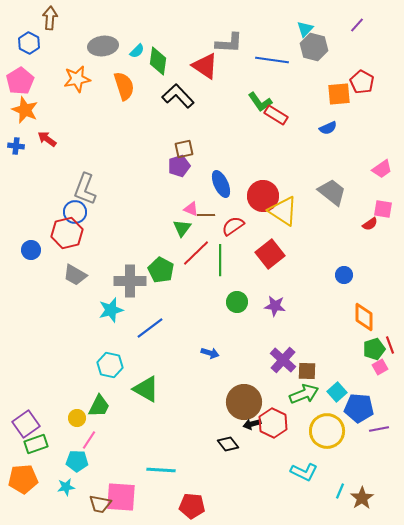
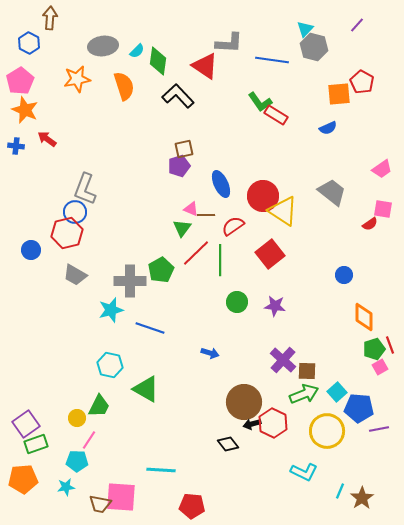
green pentagon at (161, 270): rotated 15 degrees clockwise
blue line at (150, 328): rotated 56 degrees clockwise
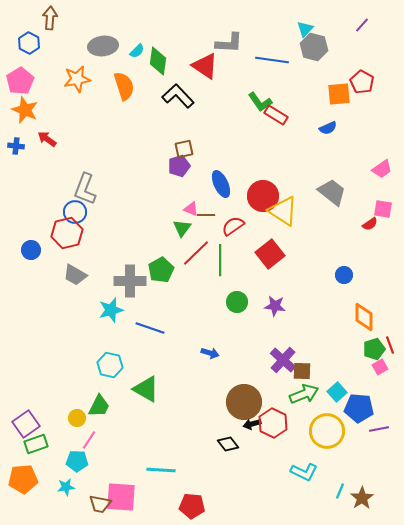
purple line at (357, 25): moved 5 px right
brown square at (307, 371): moved 5 px left
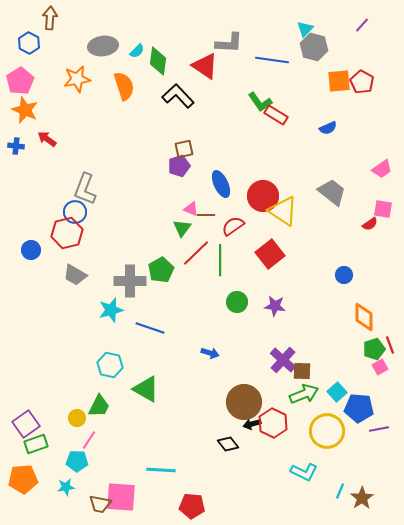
orange square at (339, 94): moved 13 px up
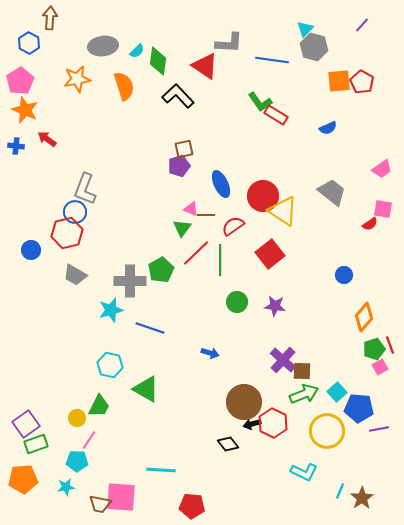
orange diamond at (364, 317): rotated 40 degrees clockwise
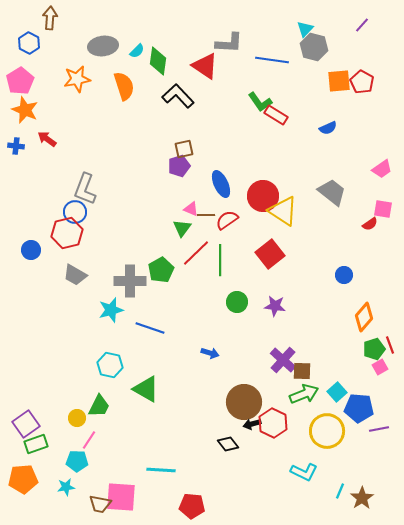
red semicircle at (233, 226): moved 6 px left, 6 px up
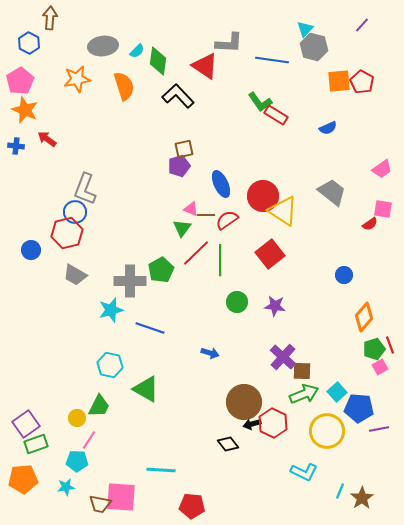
purple cross at (283, 360): moved 3 px up
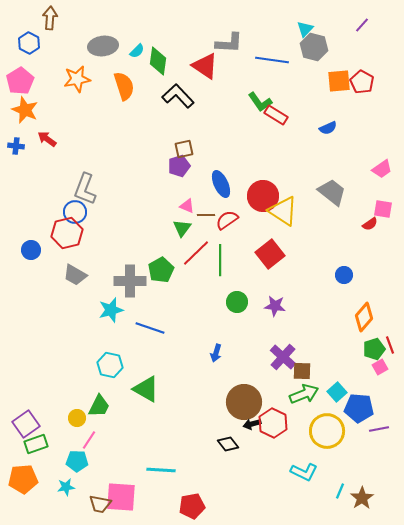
pink triangle at (191, 209): moved 4 px left, 3 px up
blue arrow at (210, 353): moved 6 px right; rotated 90 degrees clockwise
red pentagon at (192, 506): rotated 15 degrees counterclockwise
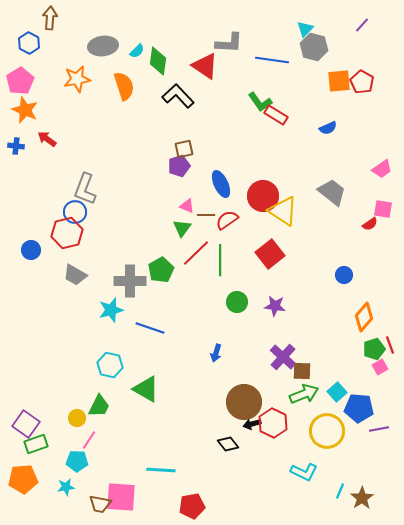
purple square at (26, 424): rotated 20 degrees counterclockwise
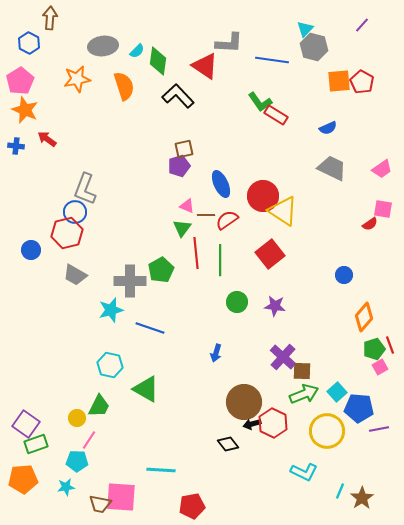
gray trapezoid at (332, 192): moved 24 px up; rotated 12 degrees counterclockwise
red line at (196, 253): rotated 52 degrees counterclockwise
